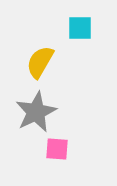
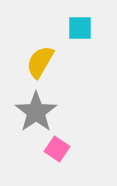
gray star: rotated 9 degrees counterclockwise
pink square: rotated 30 degrees clockwise
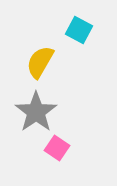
cyan square: moved 1 px left, 2 px down; rotated 28 degrees clockwise
pink square: moved 1 px up
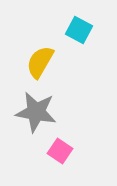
gray star: rotated 27 degrees counterclockwise
pink square: moved 3 px right, 3 px down
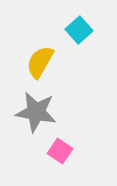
cyan square: rotated 20 degrees clockwise
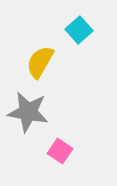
gray star: moved 8 px left
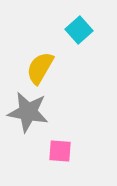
yellow semicircle: moved 6 px down
pink square: rotated 30 degrees counterclockwise
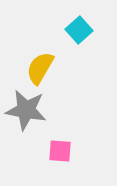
gray star: moved 2 px left, 2 px up
